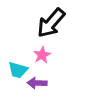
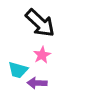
black arrow: moved 11 px left; rotated 88 degrees counterclockwise
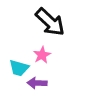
black arrow: moved 10 px right, 1 px up
cyan trapezoid: moved 1 px right, 2 px up
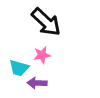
black arrow: moved 4 px left
pink star: rotated 18 degrees clockwise
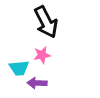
black arrow: rotated 20 degrees clockwise
cyan trapezoid: rotated 20 degrees counterclockwise
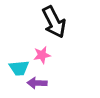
black arrow: moved 8 px right
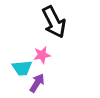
cyan trapezoid: moved 3 px right
purple arrow: rotated 120 degrees clockwise
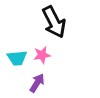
cyan trapezoid: moved 5 px left, 10 px up
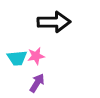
black arrow: rotated 64 degrees counterclockwise
pink star: moved 6 px left, 1 px down
